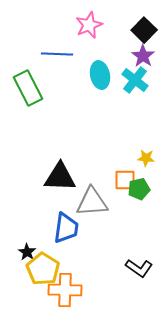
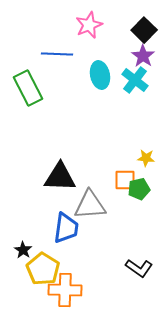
gray triangle: moved 2 px left, 3 px down
black star: moved 4 px left, 2 px up
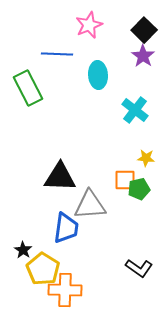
cyan ellipse: moved 2 px left; rotated 8 degrees clockwise
cyan cross: moved 30 px down
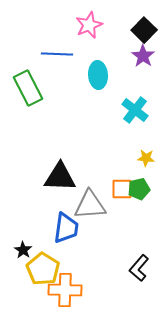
orange square: moved 3 px left, 9 px down
black L-shape: rotated 96 degrees clockwise
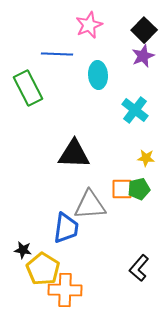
purple star: rotated 15 degrees clockwise
black triangle: moved 14 px right, 23 px up
black star: rotated 24 degrees counterclockwise
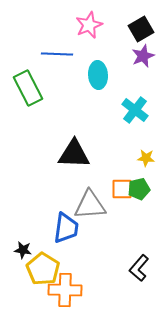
black square: moved 3 px left, 1 px up; rotated 15 degrees clockwise
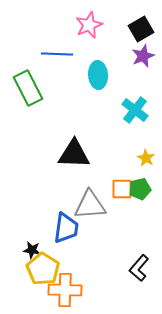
yellow star: rotated 24 degrees clockwise
green pentagon: moved 1 px right
black star: moved 9 px right
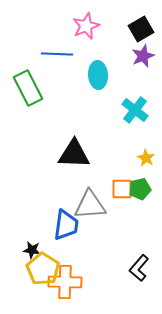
pink star: moved 3 px left, 1 px down
blue trapezoid: moved 3 px up
orange cross: moved 8 px up
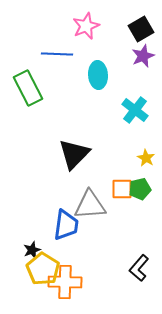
black triangle: rotated 48 degrees counterclockwise
black star: rotated 30 degrees counterclockwise
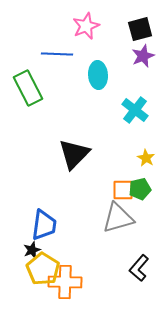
black square: moved 1 px left; rotated 15 degrees clockwise
orange square: moved 1 px right, 1 px down
gray triangle: moved 28 px right, 13 px down; rotated 12 degrees counterclockwise
blue trapezoid: moved 22 px left
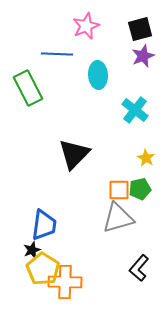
orange square: moved 4 px left
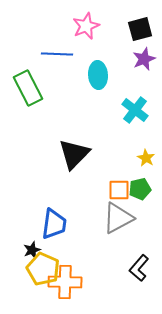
purple star: moved 1 px right, 3 px down
gray triangle: rotated 12 degrees counterclockwise
blue trapezoid: moved 10 px right, 1 px up
yellow pentagon: rotated 8 degrees counterclockwise
